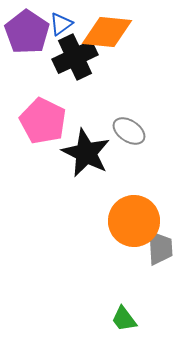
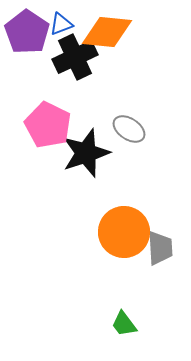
blue triangle: rotated 15 degrees clockwise
pink pentagon: moved 5 px right, 4 px down
gray ellipse: moved 2 px up
black star: rotated 27 degrees clockwise
orange circle: moved 10 px left, 11 px down
green trapezoid: moved 5 px down
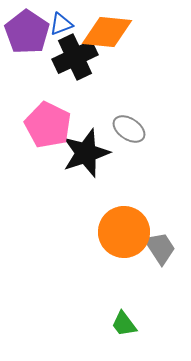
gray trapezoid: rotated 30 degrees counterclockwise
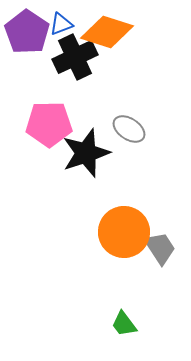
orange diamond: rotated 12 degrees clockwise
pink pentagon: moved 1 px right, 1 px up; rotated 27 degrees counterclockwise
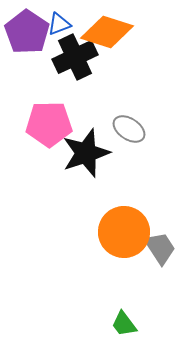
blue triangle: moved 2 px left
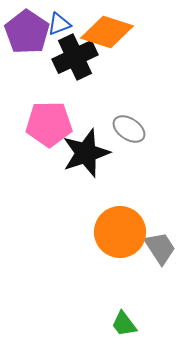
orange circle: moved 4 px left
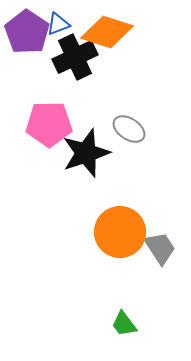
blue triangle: moved 1 px left
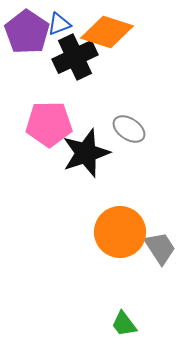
blue triangle: moved 1 px right
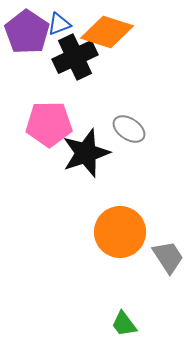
gray trapezoid: moved 8 px right, 9 px down
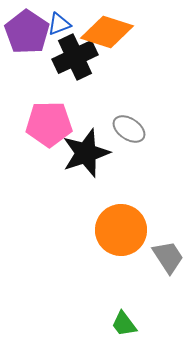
orange circle: moved 1 px right, 2 px up
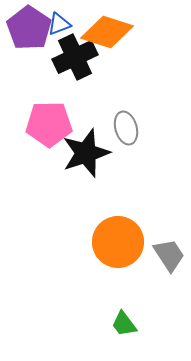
purple pentagon: moved 2 px right, 4 px up
gray ellipse: moved 3 px left, 1 px up; rotated 40 degrees clockwise
orange circle: moved 3 px left, 12 px down
gray trapezoid: moved 1 px right, 2 px up
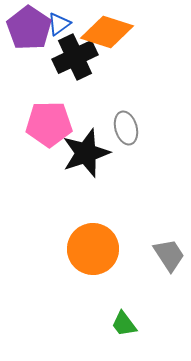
blue triangle: rotated 15 degrees counterclockwise
orange circle: moved 25 px left, 7 px down
